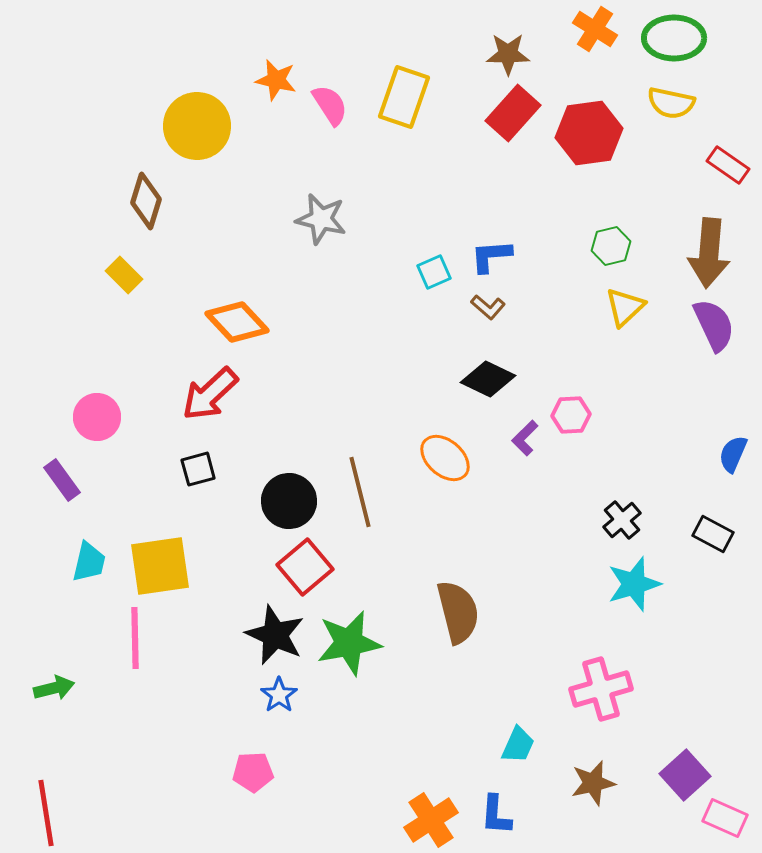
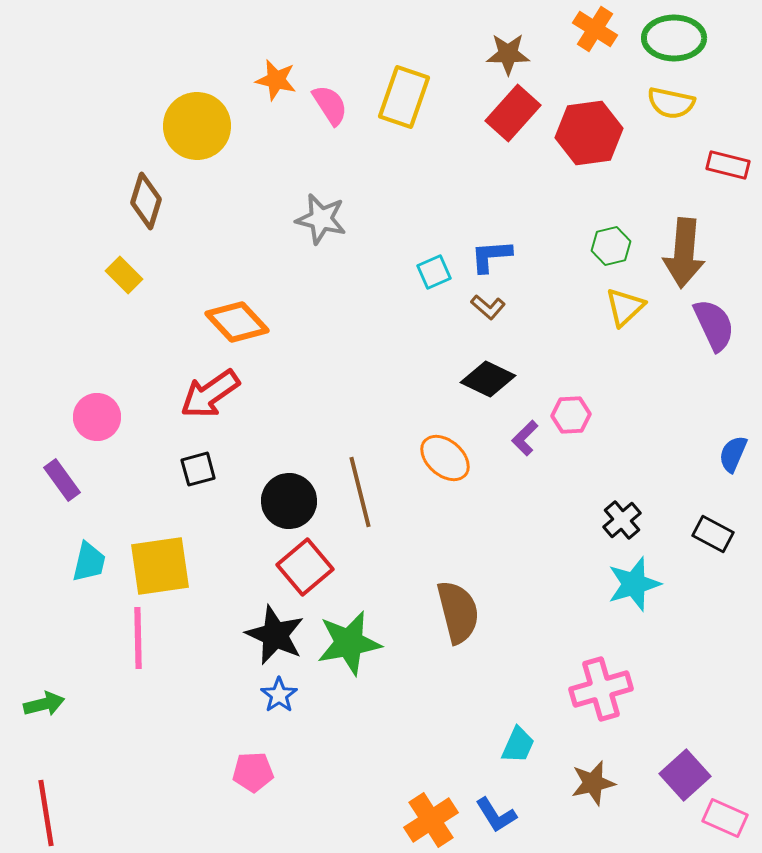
red rectangle at (728, 165): rotated 21 degrees counterclockwise
brown arrow at (709, 253): moved 25 px left
red arrow at (210, 394): rotated 8 degrees clockwise
pink line at (135, 638): moved 3 px right
green arrow at (54, 688): moved 10 px left, 16 px down
blue L-shape at (496, 815): rotated 36 degrees counterclockwise
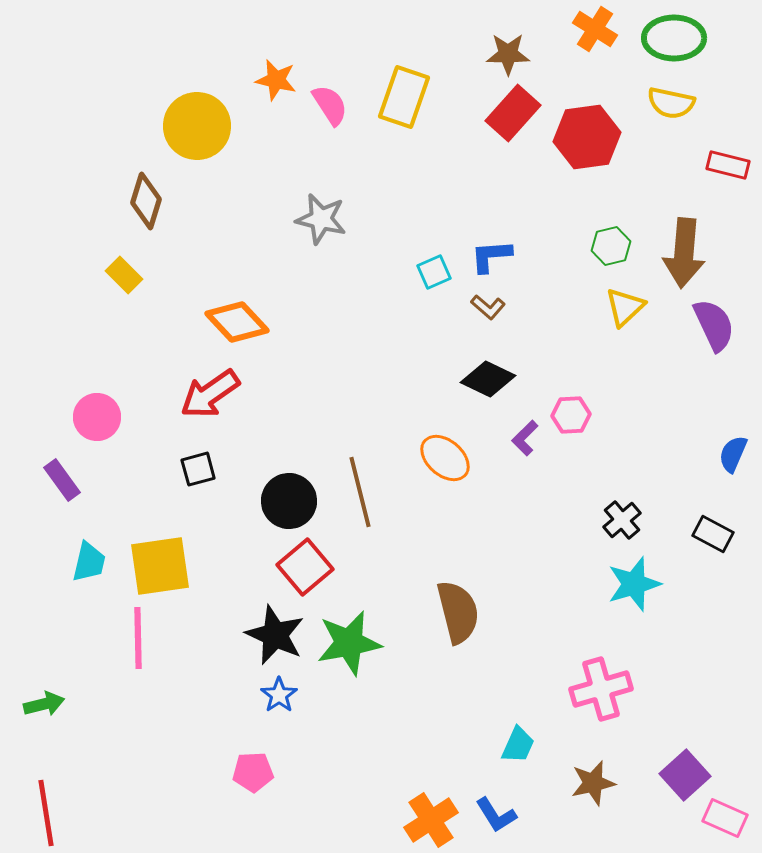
red hexagon at (589, 133): moved 2 px left, 4 px down
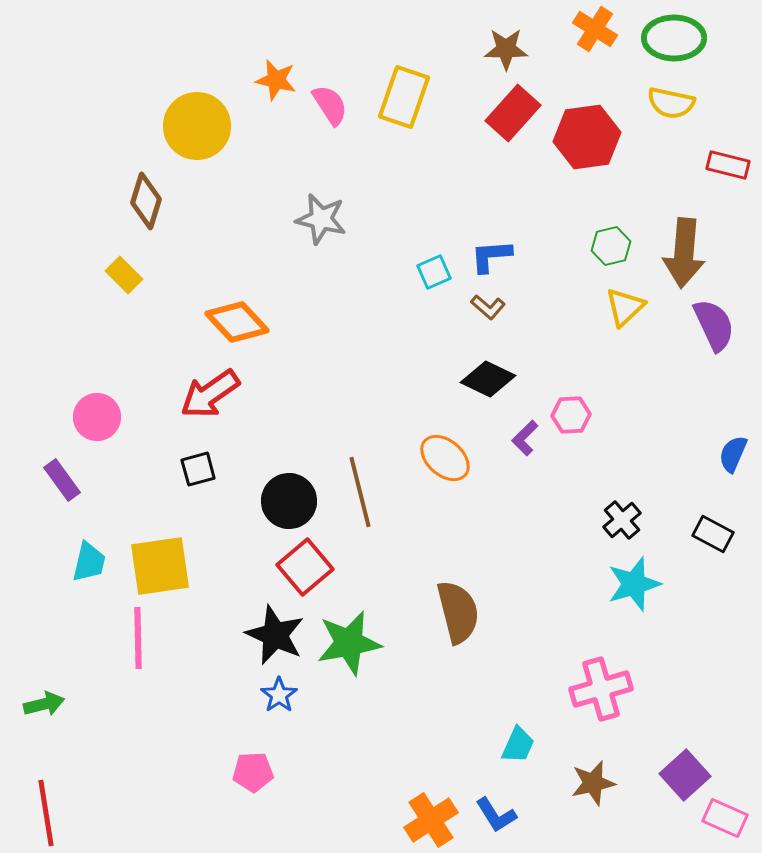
brown star at (508, 54): moved 2 px left, 5 px up
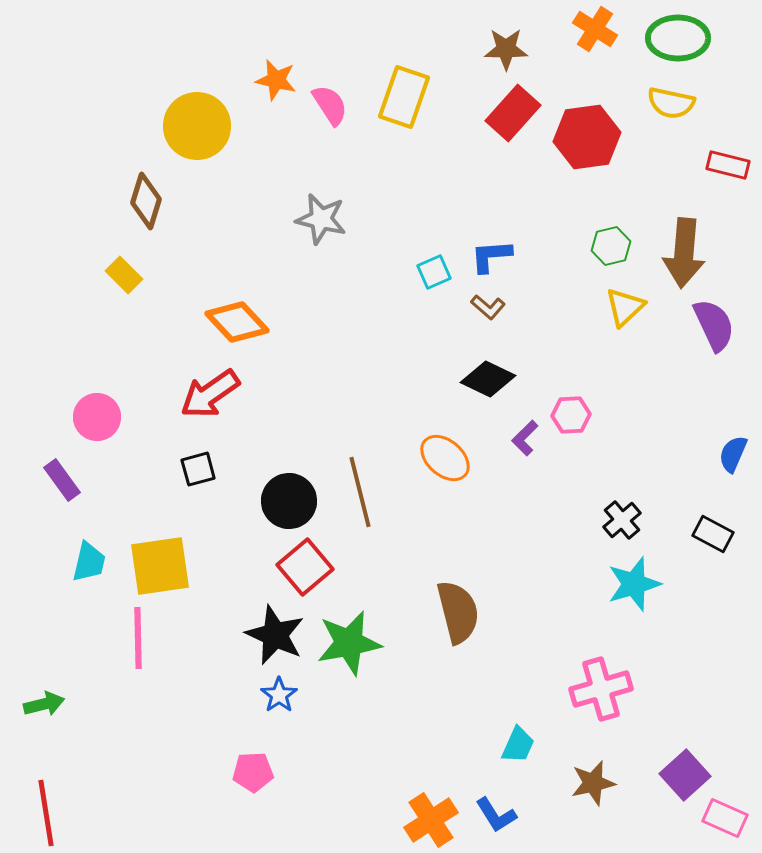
green ellipse at (674, 38): moved 4 px right
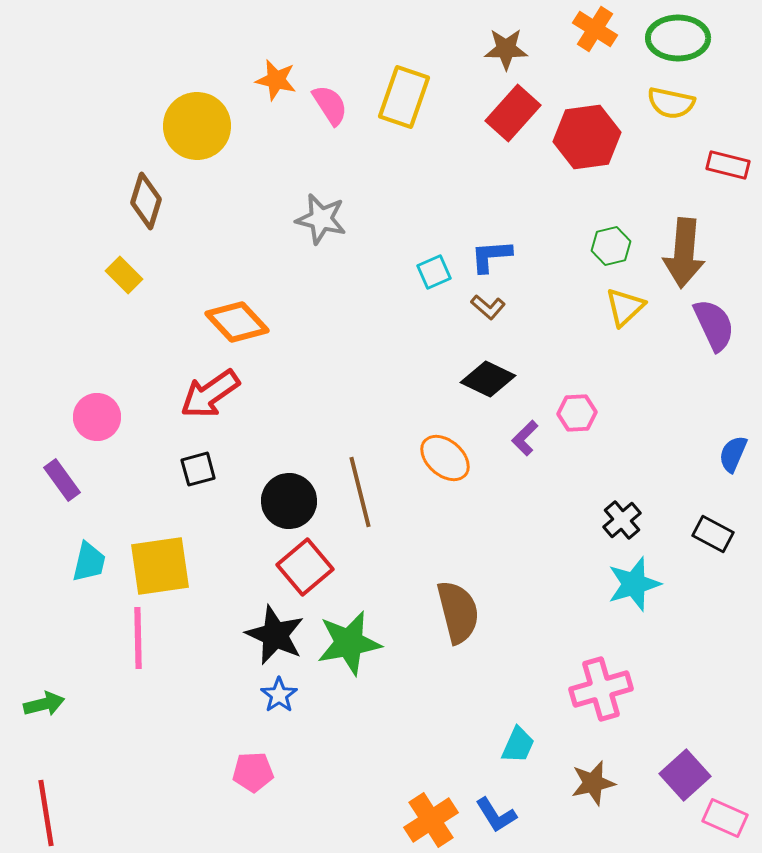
pink hexagon at (571, 415): moved 6 px right, 2 px up
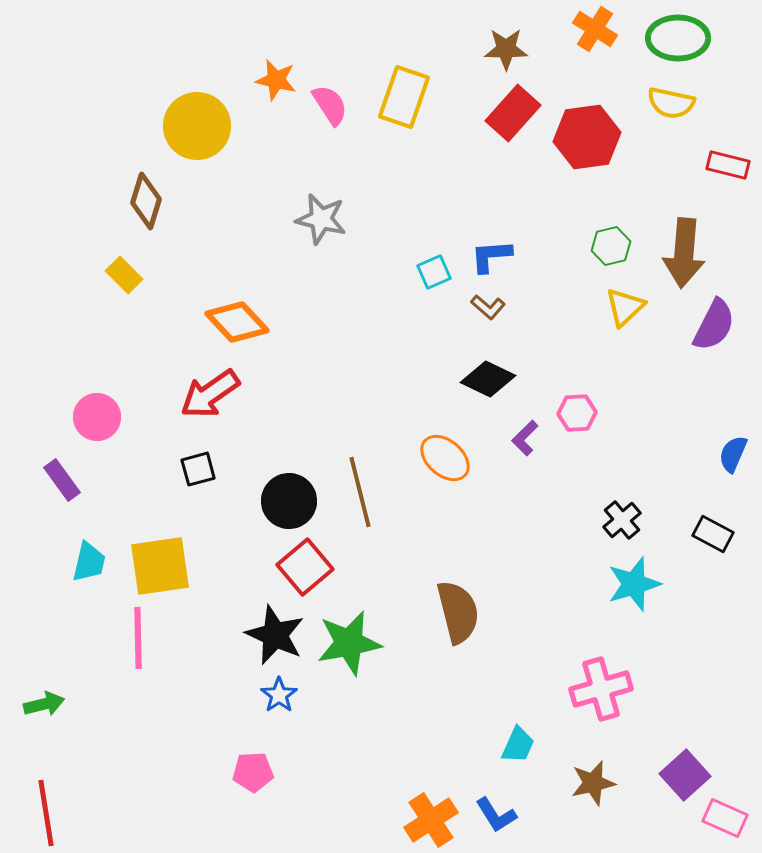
purple semicircle at (714, 325): rotated 52 degrees clockwise
